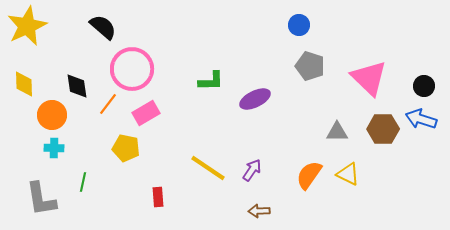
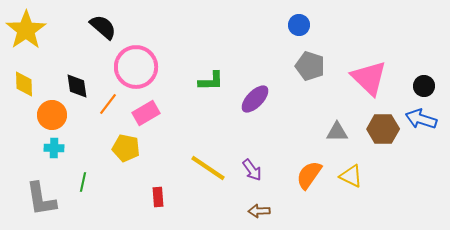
yellow star: moved 1 px left, 4 px down; rotated 9 degrees counterclockwise
pink circle: moved 4 px right, 2 px up
purple ellipse: rotated 20 degrees counterclockwise
purple arrow: rotated 110 degrees clockwise
yellow triangle: moved 3 px right, 2 px down
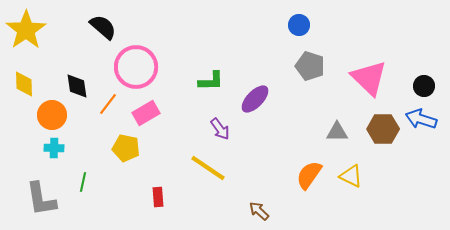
purple arrow: moved 32 px left, 41 px up
brown arrow: rotated 45 degrees clockwise
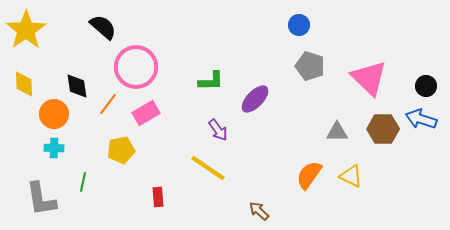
black circle: moved 2 px right
orange circle: moved 2 px right, 1 px up
purple arrow: moved 2 px left, 1 px down
yellow pentagon: moved 5 px left, 2 px down; rotated 24 degrees counterclockwise
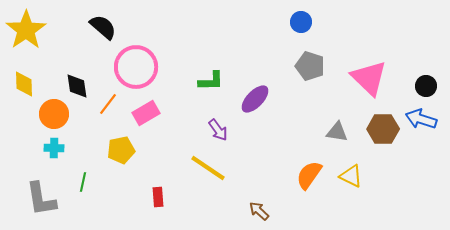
blue circle: moved 2 px right, 3 px up
gray triangle: rotated 10 degrees clockwise
